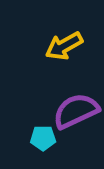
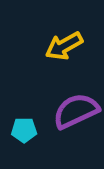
cyan pentagon: moved 19 px left, 8 px up
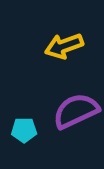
yellow arrow: rotated 9 degrees clockwise
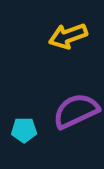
yellow arrow: moved 4 px right, 10 px up
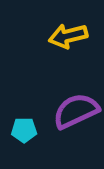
yellow arrow: rotated 6 degrees clockwise
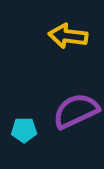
yellow arrow: rotated 21 degrees clockwise
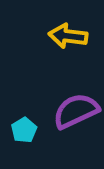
cyan pentagon: rotated 30 degrees counterclockwise
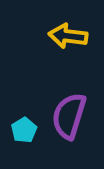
purple semicircle: moved 7 px left, 5 px down; rotated 48 degrees counterclockwise
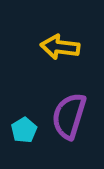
yellow arrow: moved 8 px left, 11 px down
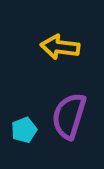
cyan pentagon: rotated 10 degrees clockwise
